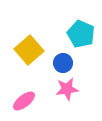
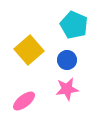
cyan pentagon: moved 7 px left, 9 px up
blue circle: moved 4 px right, 3 px up
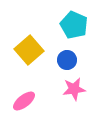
pink star: moved 7 px right
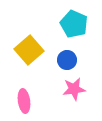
cyan pentagon: moved 1 px up
pink ellipse: rotated 60 degrees counterclockwise
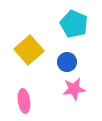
blue circle: moved 2 px down
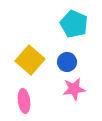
yellow square: moved 1 px right, 10 px down; rotated 8 degrees counterclockwise
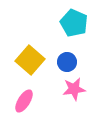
cyan pentagon: moved 1 px up
pink ellipse: rotated 40 degrees clockwise
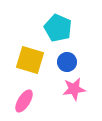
cyan pentagon: moved 16 px left, 5 px down
yellow square: rotated 24 degrees counterclockwise
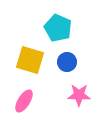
pink star: moved 5 px right, 6 px down; rotated 10 degrees clockwise
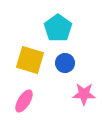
cyan pentagon: rotated 12 degrees clockwise
blue circle: moved 2 px left, 1 px down
pink star: moved 5 px right, 1 px up
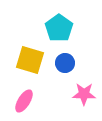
cyan pentagon: moved 1 px right
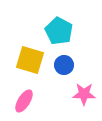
cyan pentagon: moved 3 px down; rotated 8 degrees counterclockwise
blue circle: moved 1 px left, 2 px down
